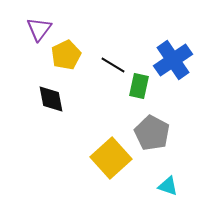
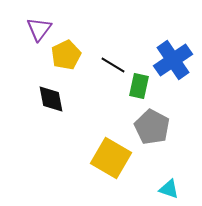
gray pentagon: moved 6 px up
yellow square: rotated 18 degrees counterclockwise
cyan triangle: moved 1 px right, 3 px down
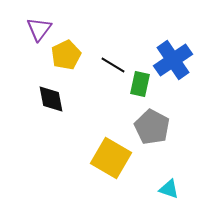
green rectangle: moved 1 px right, 2 px up
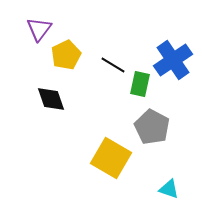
black diamond: rotated 8 degrees counterclockwise
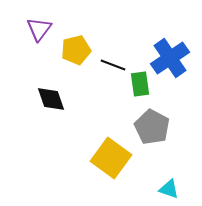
yellow pentagon: moved 10 px right, 5 px up; rotated 12 degrees clockwise
blue cross: moved 3 px left, 2 px up
black line: rotated 10 degrees counterclockwise
green rectangle: rotated 20 degrees counterclockwise
yellow square: rotated 6 degrees clockwise
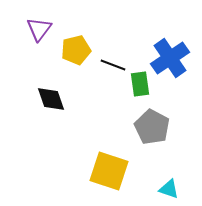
yellow square: moved 2 px left, 13 px down; rotated 18 degrees counterclockwise
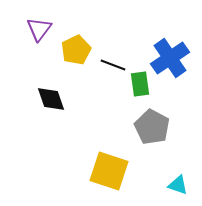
yellow pentagon: rotated 12 degrees counterclockwise
cyan triangle: moved 9 px right, 4 px up
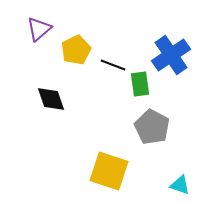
purple triangle: rotated 12 degrees clockwise
blue cross: moved 1 px right, 3 px up
cyan triangle: moved 2 px right
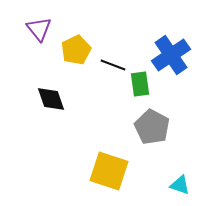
purple triangle: rotated 28 degrees counterclockwise
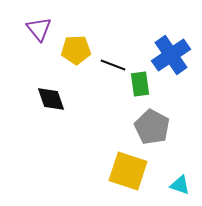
yellow pentagon: rotated 24 degrees clockwise
yellow square: moved 19 px right
